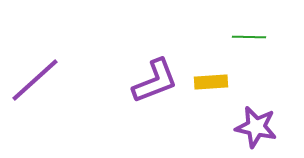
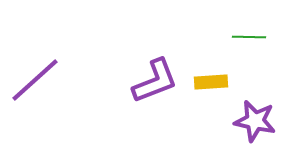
purple star: moved 1 px left, 6 px up
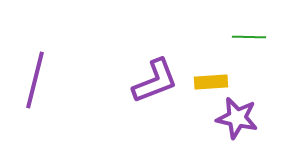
purple line: rotated 34 degrees counterclockwise
purple star: moved 18 px left, 3 px up
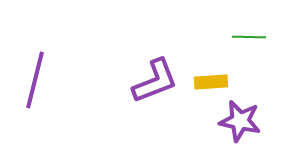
purple star: moved 3 px right, 3 px down
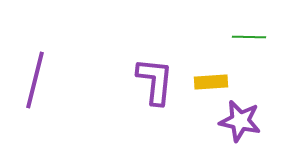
purple L-shape: rotated 63 degrees counterclockwise
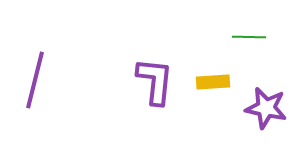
yellow rectangle: moved 2 px right
purple star: moved 26 px right, 13 px up
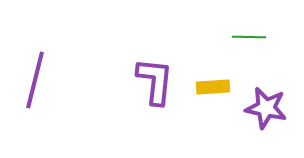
yellow rectangle: moved 5 px down
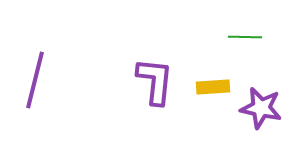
green line: moved 4 px left
purple star: moved 5 px left
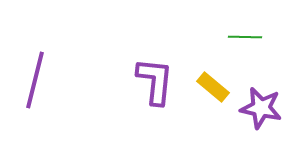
yellow rectangle: rotated 44 degrees clockwise
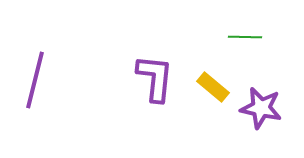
purple L-shape: moved 3 px up
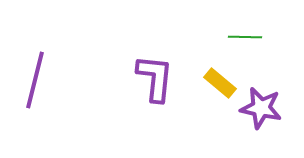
yellow rectangle: moved 7 px right, 4 px up
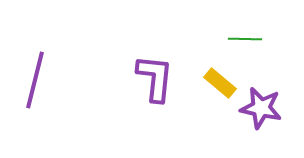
green line: moved 2 px down
